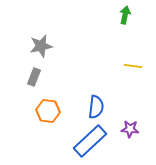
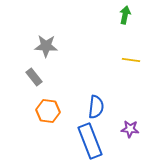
gray star: moved 5 px right; rotated 15 degrees clockwise
yellow line: moved 2 px left, 6 px up
gray rectangle: rotated 60 degrees counterclockwise
blue rectangle: rotated 68 degrees counterclockwise
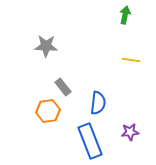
gray rectangle: moved 29 px right, 10 px down
blue semicircle: moved 2 px right, 4 px up
orange hexagon: rotated 15 degrees counterclockwise
purple star: moved 3 px down; rotated 12 degrees counterclockwise
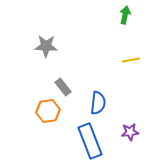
yellow line: rotated 18 degrees counterclockwise
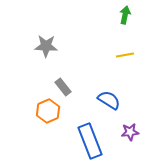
yellow line: moved 6 px left, 5 px up
blue semicircle: moved 11 px right, 3 px up; rotated 65 degrees counterclockwise
orange hexagon: rotated 15 degrees counterclockwise
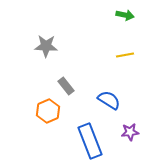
green arrow: rotated 90 degrees clockwise
gray rectangle: moved 3 px right, 1 px up
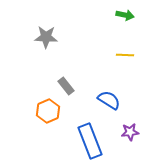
gray star: moved 9 px up
yellow line: rotated 12 degrees clockwise
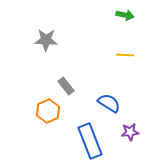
gray star: moved 3 px down
blue semicircle: moved 3 px down
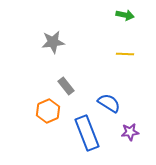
gray star: moved 7 px right, 2 px down; rotated 10 degrees counterclockwise
yellow line: moved 1 px up
blue rectangle: moved 3 px left, 8 px up
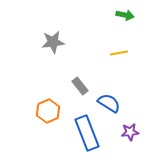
yellow line: moved 6 px left, 1 px up; rotated 12 degrees counterclockwise
gray rectangle: moved 14 px right
